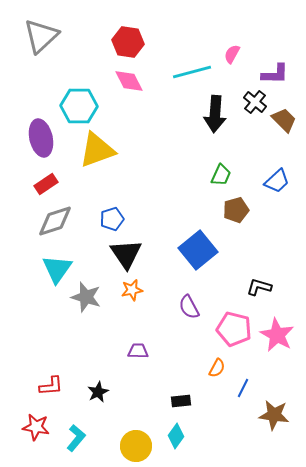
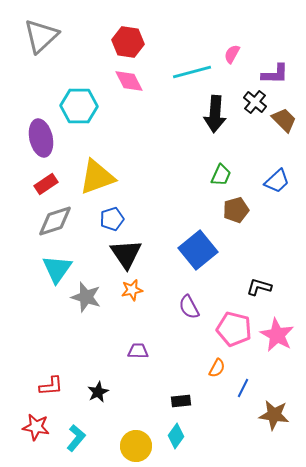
yellow triangle: moved 27 px down
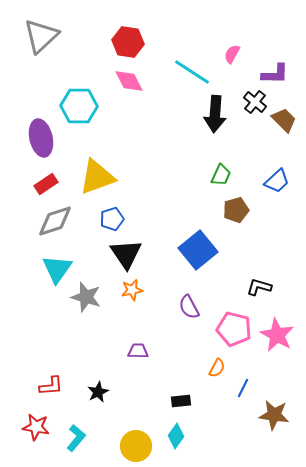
cyan line: rotated 48 degrees clockwise
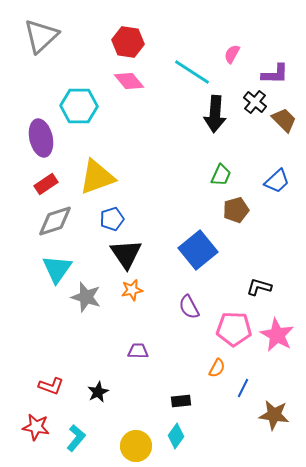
pink diamond: rotated 12 degrees counterclockwise
pink pentagon: rotated 12 degrees counterclockwise
red L-shape: rotated 25 degrees clockwise
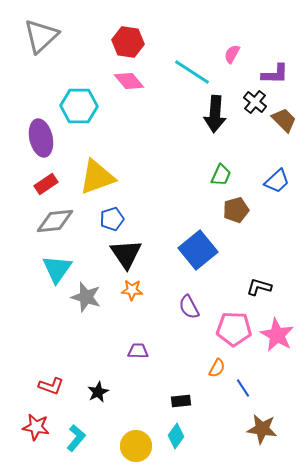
gray diamond: rotated 12 degrees clockwise
orange star: rotated 15 degrees clockwise
blue line: rotated 60 degrees counterclockwise
brown star: moved 12 px left, 14 px down
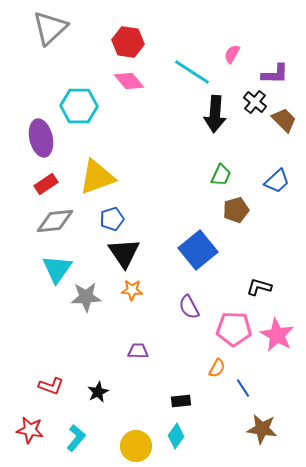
gray triangle: moved 9 px right, 8 px up
black triangle: moved 2 px left, 1 px up
gray star: rotated 20 degrees counterclockwise
red star: moved 6 px left, 3 px down
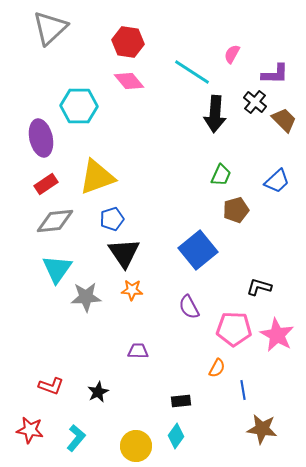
blue line: moved 2 px down; rotated 24 degrees clockwise
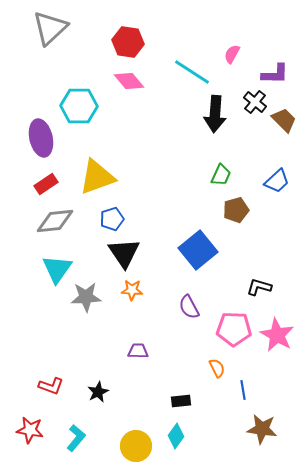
orange semicircle: rotated 54 degrees counterclockwise
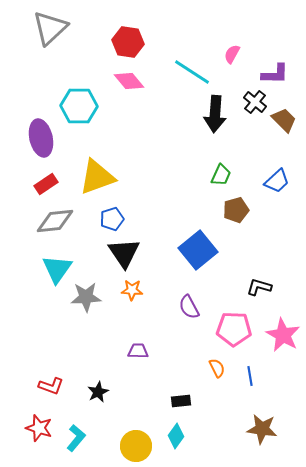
pink star: moved 6 px right
blue line: moved 7 px right, 14 px up
red star: moved 9 px right, 2 px up; rotated 8 degrees clockwise
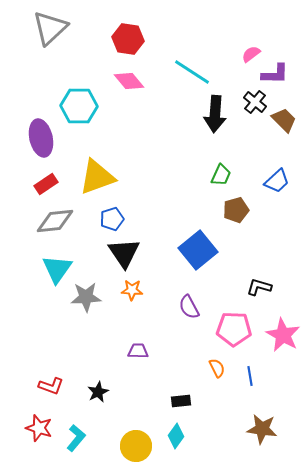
red hexagon: moved 3 px up
pink semicircle: moved 19 px right; rotated 24 degrees clockwise
